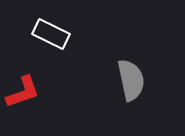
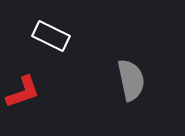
white rectangle: moved 2 px down
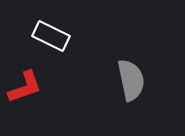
red L-shape: moved 2 px right, 5 px up
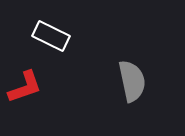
gray semicircle: moved 1 px right, 1 px down
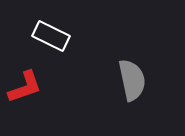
gray semicircle: moved 1 px up
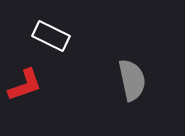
red L-shape: moved 2 px up
